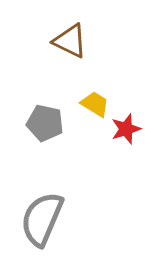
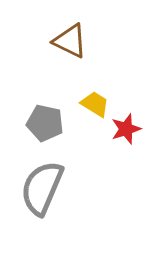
gray semicircle: moved 31 px up
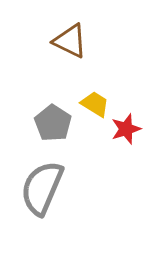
gray pentagon: moved 8 px right; rotated 21 degrees clockwise
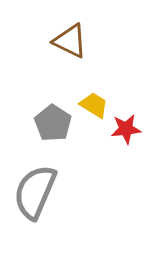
yellow trapezoid: moved 1 px left, 1 px down
red star: rotated 12 degrees clockwise
gray semicircle: moved 7 px left, 4 px down
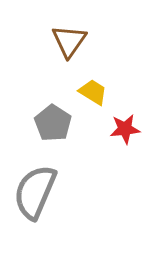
brown triangle: moved 1 px left; rotated 39 degrees clockwise
yellow trapezoid: moved 1 px left, 13 px up
red star: moved 1 px left
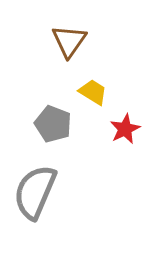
gray pentagon: moved 1 px down; rotated 12 degrees counterclockwise
red star: rotated 20 degrees counterclockwise
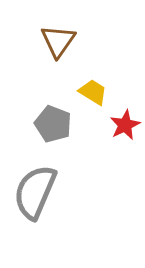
brown triangle: moved 11 px left
red star: moved 4 px up
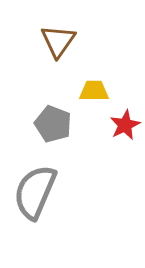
yellow trapezoid: moved 1 px right, 1 px up; rotated 32 degrees counterclockwise
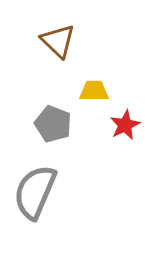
brown triangle: rotated 21 degrees counterclockwise
